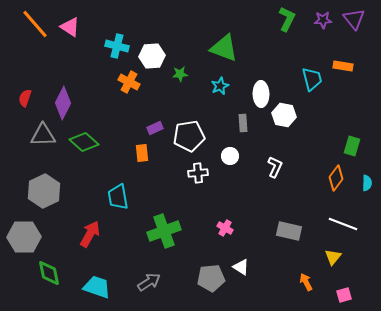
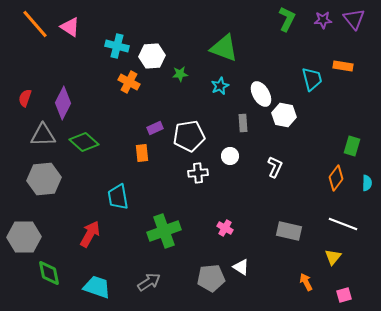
white ellipse at (261, 94): rotated 30 degrees counterclockwise
gray hexagon at (44, 191): moved 12 px up; rotated 20 degrees clockwise
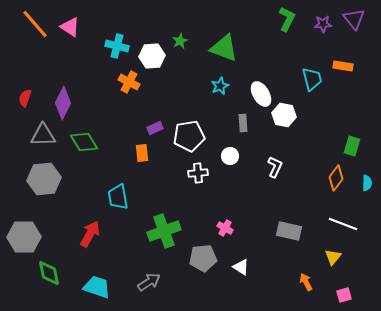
purple star at (323, 20): moved 4 px down
green star at (180, 74): moved 33 px up; rotated 21 degrees counterclockwise
green diamond at (84, 142): rotated 16 degrees clockwise
gray pentagon at (211, 278): moved 8 px left, 20 px up
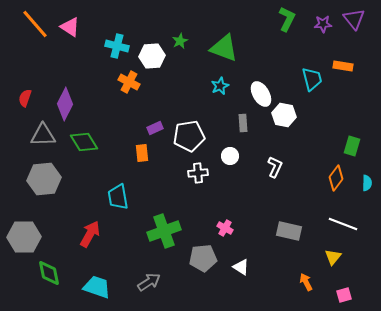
purple diamond at (63, 103): moved 2 px right, 1 px down
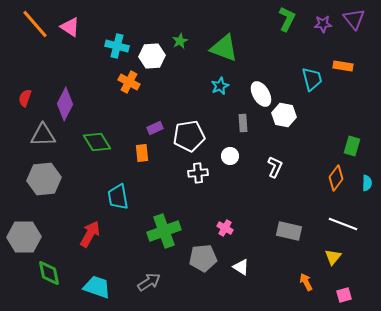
green diamond at (84, 142): moved 13 px right
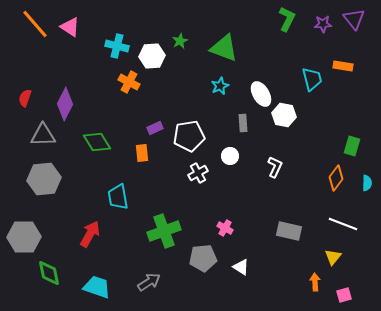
white cross at (198, 173): rotated 24 degrees counterclockwise
orange arrow at (306, 282): moved 9 px right; rotated 24 degrees clockwise
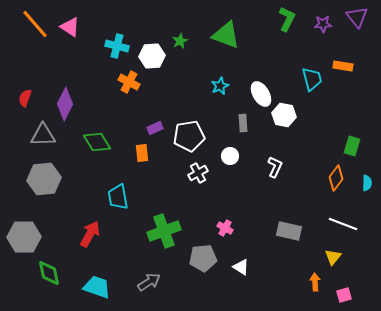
purple triangle at (354, 19): moved 3 px right, 2 px up
green triangle at (224, 48): moved 2 px right, 13 px up
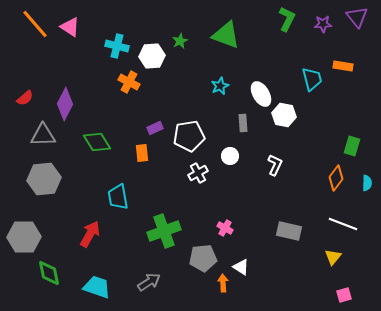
red semicircle at (25, 98): rotated 150 degrees counterclockwise
white L-shape at (275, 167): moved 2 px up
orange arrow at (315, 282): moved 92 px left, 1 px down
